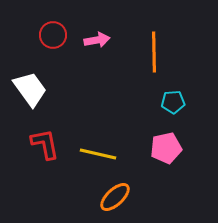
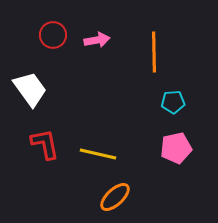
pink pentagon: moved 10 px right
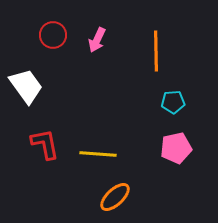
pink arrow: rotated 125 degrees clockwise
orange line: moved 2 px right, 1 px up
white trapezoid: moved 4 px left, 3 px up
yellow line: rotated 9 degrees counterclockwise
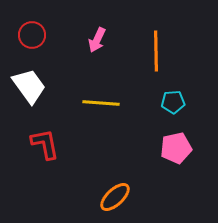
red circle: moved 21 px left
white trapezoid: moved 3 px right
yellow line: moved 3 px right, 51 px up
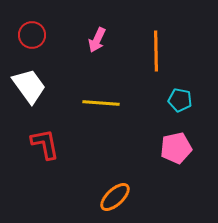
cyan pentagon: moved 7 px right, 2 px up; rotated 15 degrees clockwise
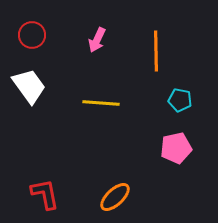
red L-shape: moved 50 px down
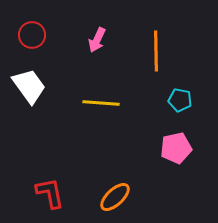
red L-shape: moved 5 px right, 1 px up
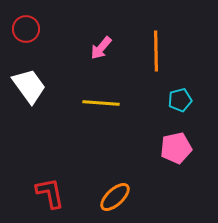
red circle: moved 6 px left, 6 px up
pink arrow: moved 4 px right, 8 px down; rotated 15 degrees clockwise
cyan pentagon: rotated 25 degrees counterclockwise
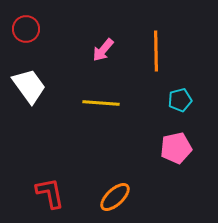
pink arrow: moved 2 px right, 2 px down
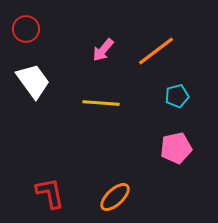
orange line: rotated 54 degrees clockwise
white trapezoid: moved 4 px right, 5 px up
cyan pentagon: moved 3 px left, 4 px up
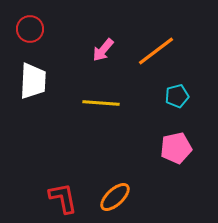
red circle: moved 4 px right
white trapezoid: rotated 39 degrees clockwise
red L-shape: moved 13 px right, 5 px down
